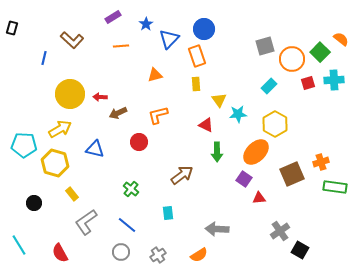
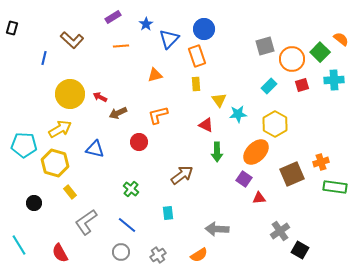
red square at (308, 83): moved 6 px left, 2 px down
red arrow at (100, 97): rotated 24 degrees clockwise
yellow rectangle at (72, 194): moved 2 px left, 2 px up
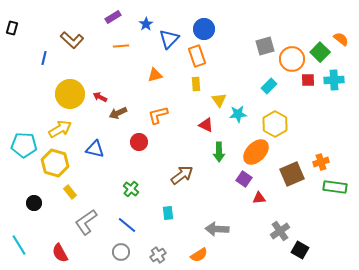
red square at (302, 85): moved 6 px right, 5 px up; rotated 16 degrees clockwise
green arrow at (217, 152): moved 2 px right
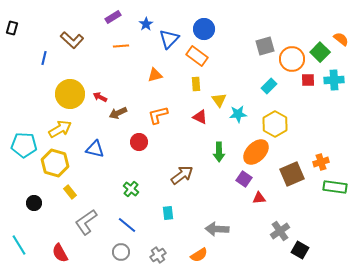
orange rectangle at (197, 56): rotated 35 degrees counterclockwise
red triangle at (206, 125): moved 6 px left, 8 px up
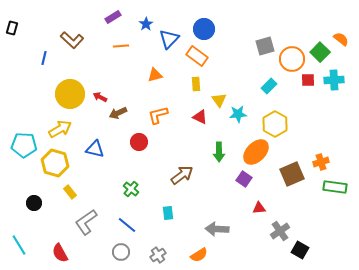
red triangle at (259, 198): moved 10 px down
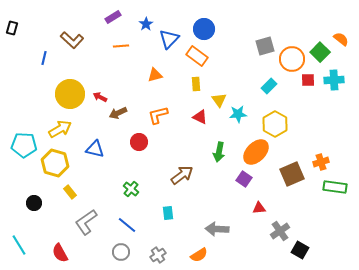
green arrow at (219, 152): rotated 12 degrees clockwise
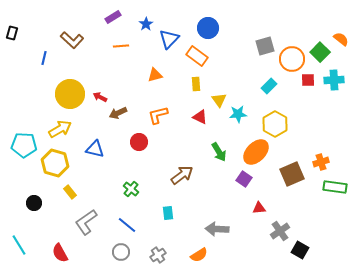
black rectangle at (12, 28): moved 5 px down
blue circle at (204, 29): moved 4 px right, 1 px up
green arrow at (219, 152): rotated 42 degrees counterclockwise
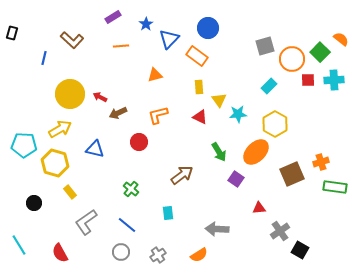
yellow rectangle at (196, 84): moved 3 px right, 3 px down
purple square at (244, 179): moved 8 px left
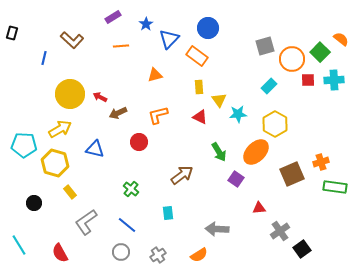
black square at (300, 250): moved 2 px right, 1 px up; rotated 24 degrees clockwise
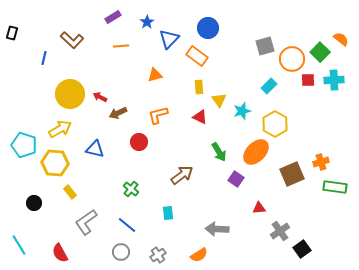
blue star at (146, 24): moved 1 px right, 2 px up
cyan star at (238, 114): moved 4 px right, 3 px up; rotated 12 degrees counterclockwise
cyan pentagon at (24, 145): rotated 15 degrees clockwise
yellow hexagon at (55, 163): rotated 12 degrees counterclockwise
